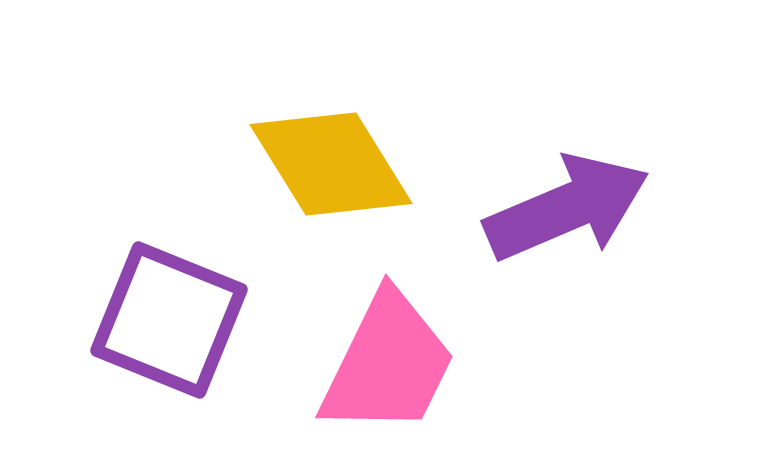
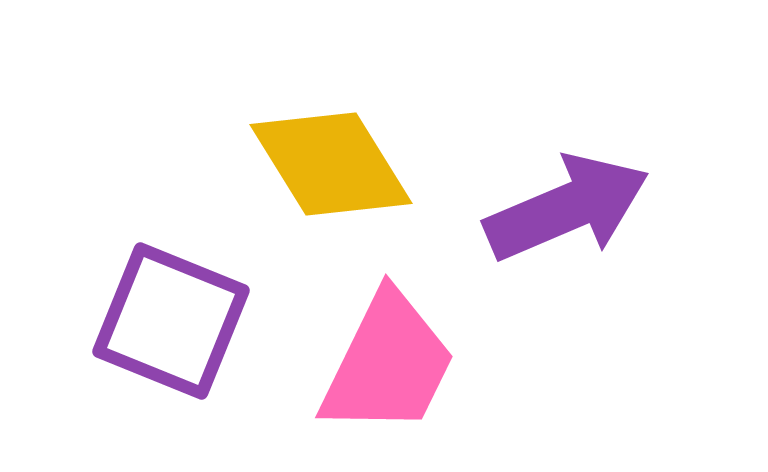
purple square: moved 2 px right, 1 px down
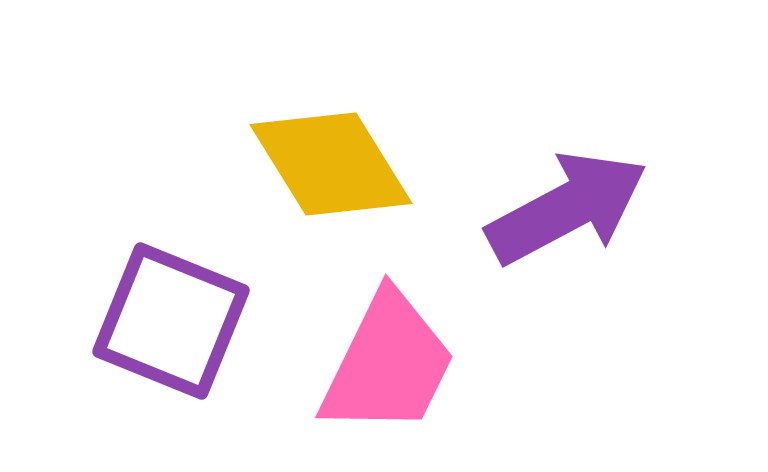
purple arrow: rotated 5 degrees counterclockwise
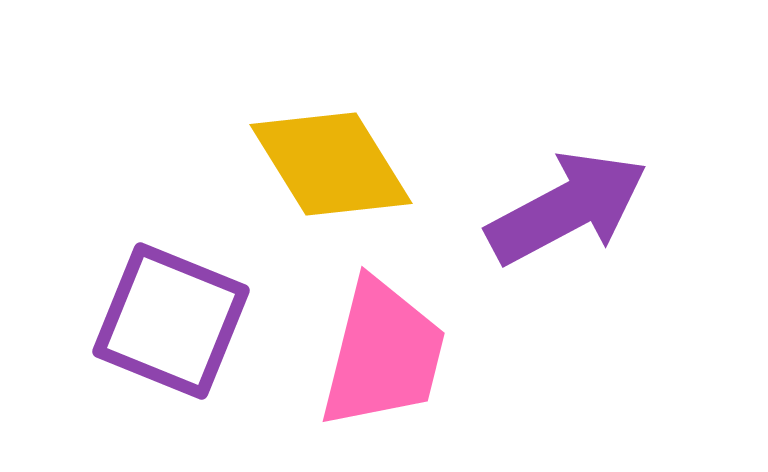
pink trapezoid: moved 5 px left, 10 px up; rotated 12 degrees counterclockwise
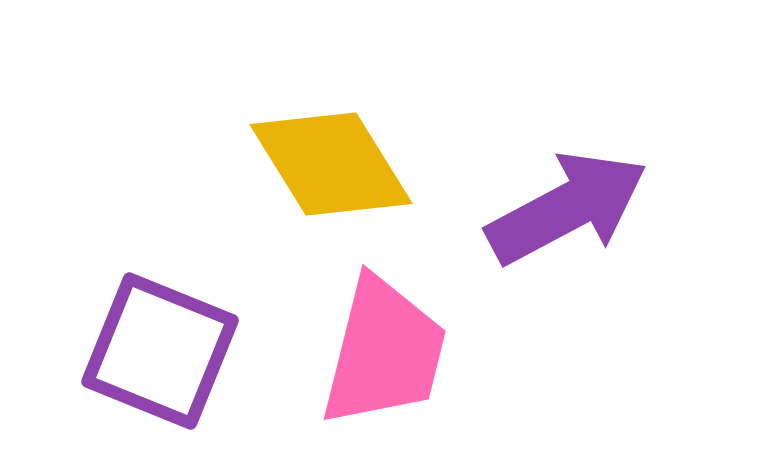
purple square: moved 11 px left, 30 px down
pink trapezoid: moved 1 px right, 2 px up
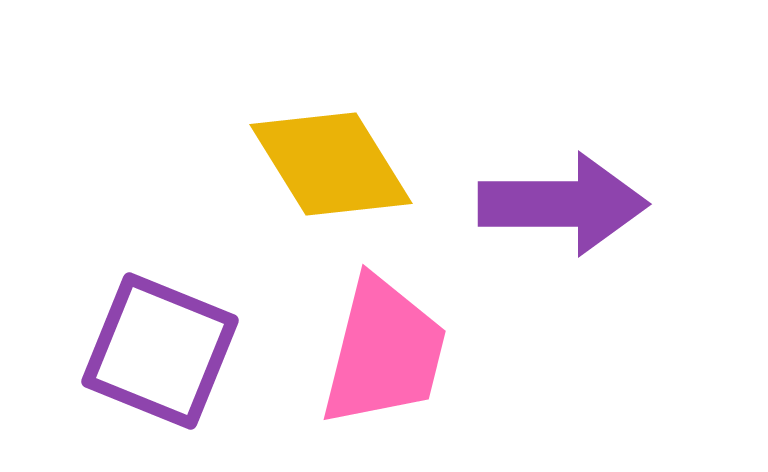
purple arrow: moved 4 px left, 4 px up; rotated 28 degrees clockwise
